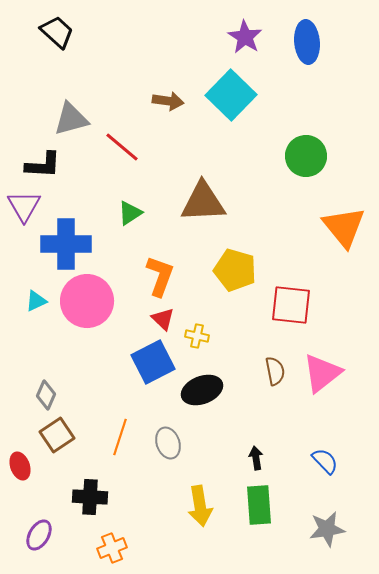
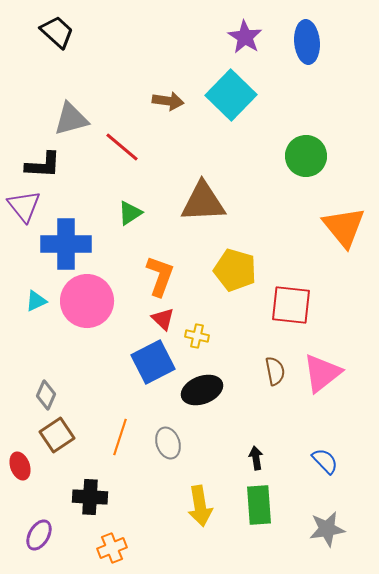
purple triangle: rotated 9 degrees counterclockwise
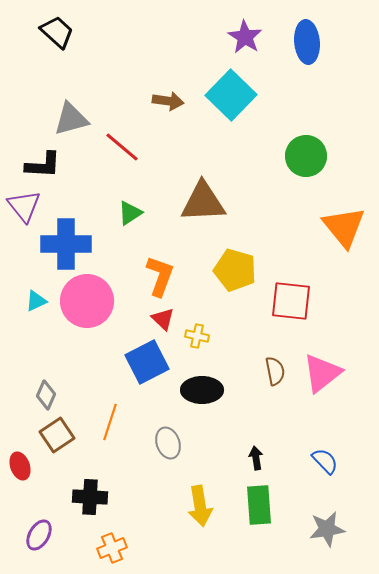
red square: moved 4 px up
blue square: moved 6 px left
black ellipse: rotated 21 degrees clockwise
orange line: moved 10 px left, 15 px up
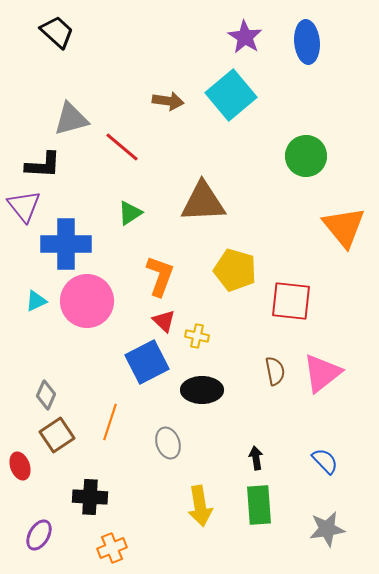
cyan square: rotated 6 degrees clockwise
red triangle: moved 1 px right, 2 px down
